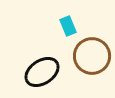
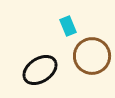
black ellipse: moved 2 px left, 2 px up
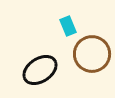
brown circle: moved 2 px up
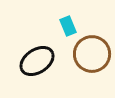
black ellipse: moved 3 px left, 9 px up
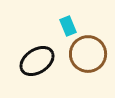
brown circle: moved 4 px left
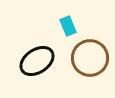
brown circle: moved 2 px right, 4 px down
